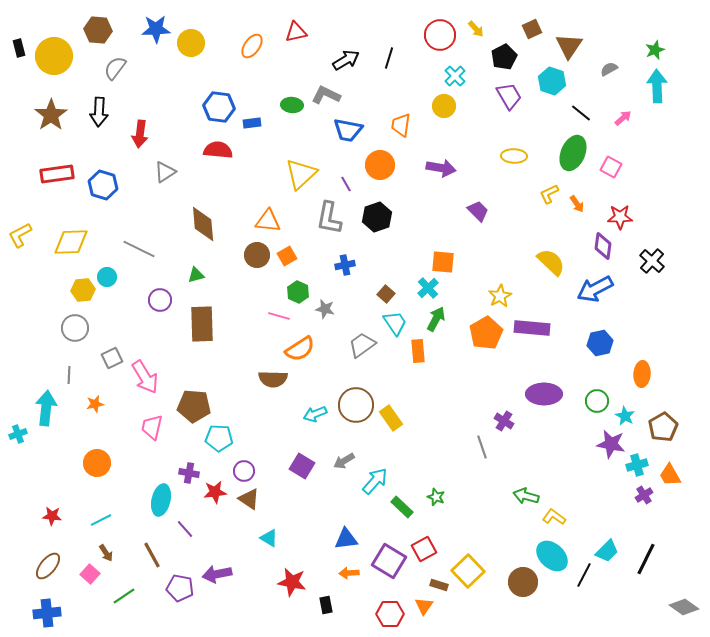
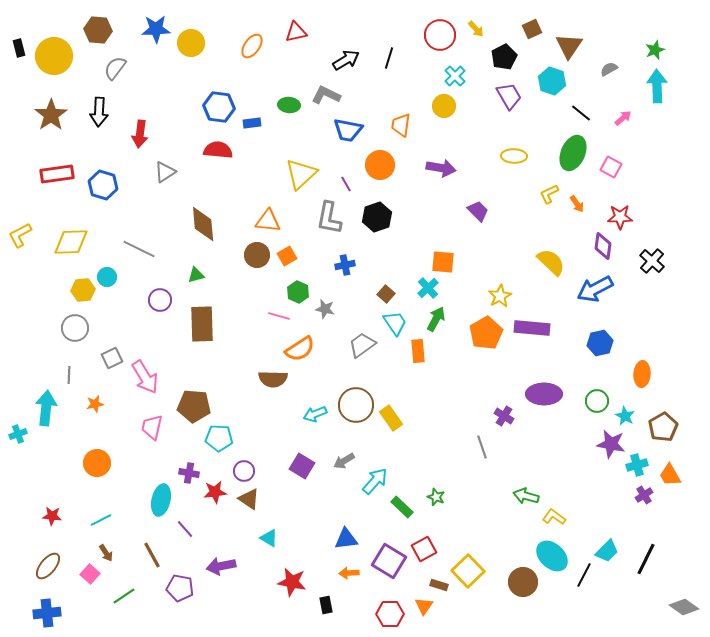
green ellipse at (292, 105): moved 3 px left
purple cross at (504, 421): moved 5 px up
purple arrow at (217, 574): moved 4 px right, 8 px up
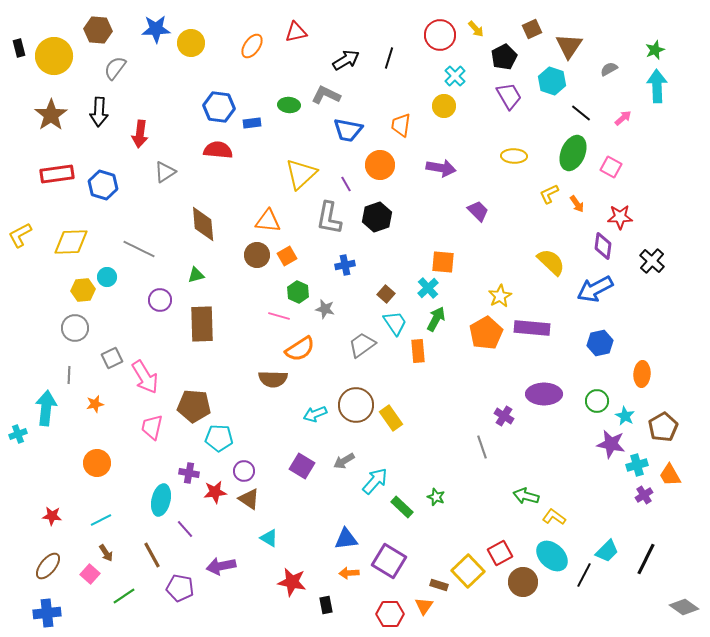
red square at (424, 549): moved 76 px right, 4 px down
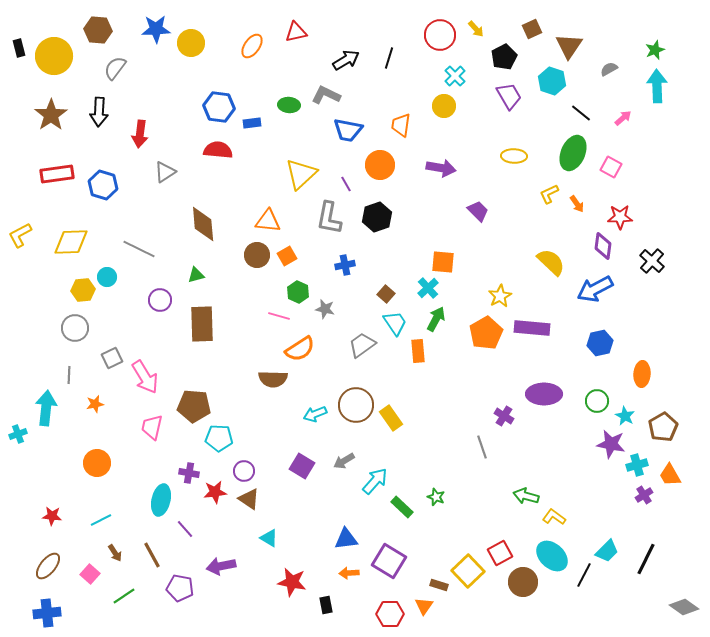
brown arrow at (106, 553): moved 9 px right
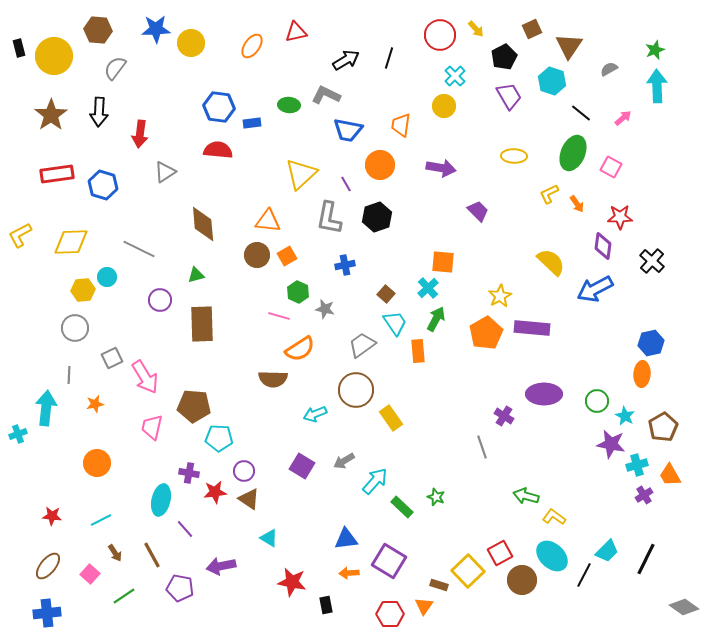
blue hexagon at (600, 343): moved 51 px right
brown circle at (356, 405): moved 15 px up
brown circle at (523, 582): moved 1 px left, 2 px up
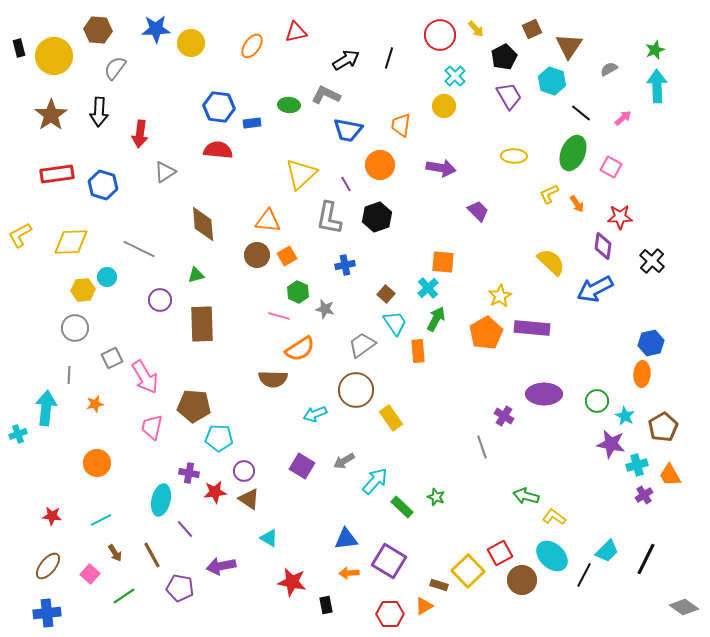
orange triangle at (424, 606): rotated 24 degrees clockwise
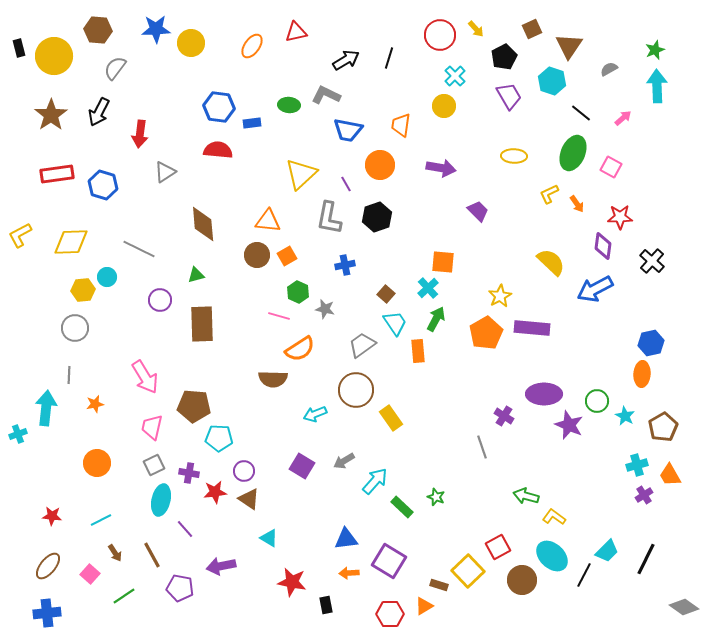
black arrow at (99, 112): rotated 24 degrees clockwise
gray square at (112, 358): moved 42 px right, 107 px down
purple star at (611, 444): moved 42 px left, 19 px up; rotated 12 degrees clockwise
red square at (500, 553): moved 2 px left, 6 px up
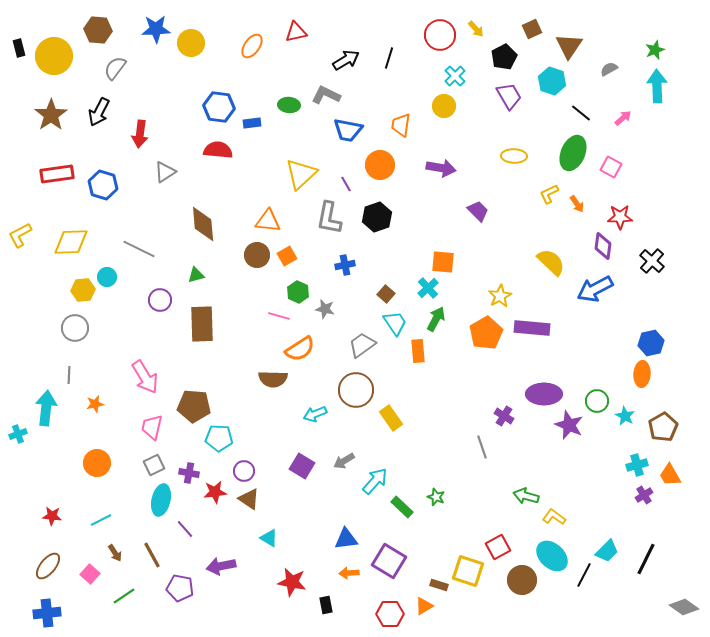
yellow square at (468, 571): rotated 28 degrees counterclockwise
